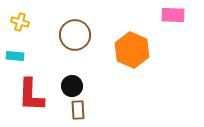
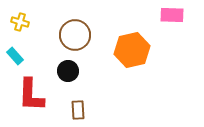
pink rectangle: moved 1 px left
orange hexagon: rotated 24 degrees clockwise
cyan rectangle: rotated 42 degrees clockwise
black circle: moved 4 px left, 15 px up
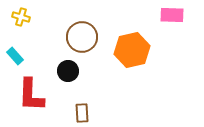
yellow cross: moved 1 px right, 5 px up
brown circle: moved 7 px right, 2 px down
brown rectangle: moved 4 px right, 3 px down
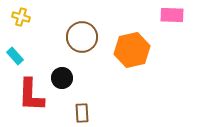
black circle: moved 6 px left, 7 px down
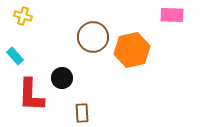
yellow cross: moved 2 px right, 1 px up
brown circle: moved 11 px right
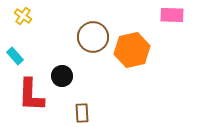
yellow cross: rotated 18 degrees clockwise
black circle: moved 2 px up
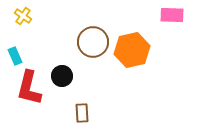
brown circle: moved 5 px down
cyan rectangle: rotated 18 degrees clockwise
red L-shape: moved 2 px left, 7 px up; rotated 12 degrees clockwise
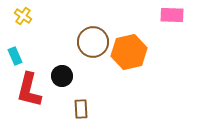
orange hexagon: moved 3 px left, 2 px down
red L-shape: moved 2 px down
brown rectangle: moved 1 px left, 4 px up
